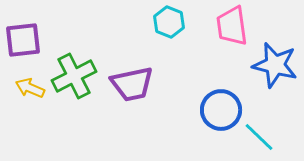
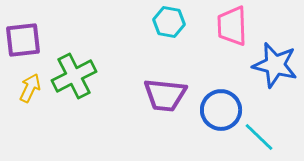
cyan hexagon: rotated 12 degrees counterclockwise
pink trapezoid: rotated 6 degrees clockwise
purple trapezoid: moved 33 px right, 11 px down; rotated 18 degrees clockwise
yellow arrow: rotated 92 degrees clockwise
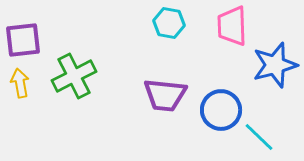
cyan hexagon: moved 1 px down
blue star: rotated 30 degrees counterclockwise
yellow arrow: moved 10 px left, 5 px up; rotated 36 degrees counterclockwise
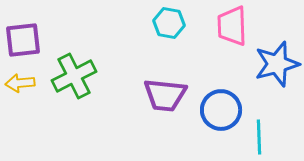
blue star: moved 2 px right, 1 px up
yellow arrow: rotated 84 degrees counterclockwise
cyan line: rotated 44 degrees clockwise
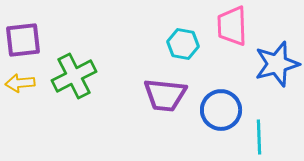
cyan hexagon: moved 14 px right, 21 px down
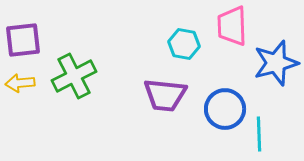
cyan hexagon: moved 1 px right
blue star: moved 1 px left, 1 px up
blue circle: moved 4 px right, 1 px up
cyan line: moved 3 px up
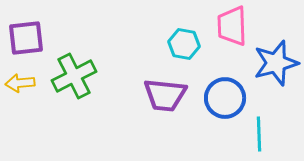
purple square: moved 3 px right, 2 px up
blue circle: moved 11 px up
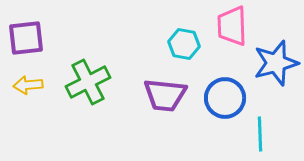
green cross: moved 14 px right, 6 px down
yellow arrow: moved 8 px right, 2 px down
cyan line: moved 1 px right
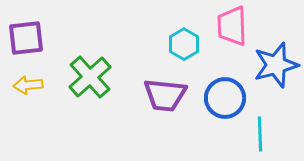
cyan hexagon: rotated 20 degrees clockwise
blue star: moved 2 px down
green cross: moved 2 px right, 5 px up; rotated 15 degrees counterclockwise
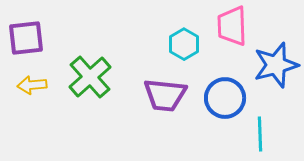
yellow arrow: moved 4 px right
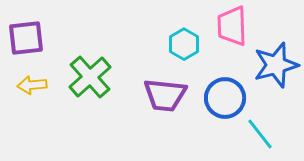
cyan line: rotated 36 degrees counterclockwise
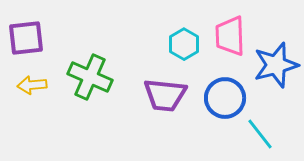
pink trapezoid: moved 2 px left, 10 px down
green cross: rotated 24 degrees counterclockwise
